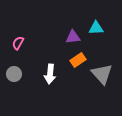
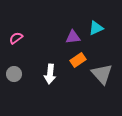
cyan triangle: rotated 21 degrees counterclockwise
pink semicircle: moved 2 px left, 5 px up; rotated 24 degrees clockwise
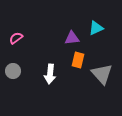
purple triangle: moved 1 px left, 1 px down
orange rectangle: rotated 42 degrees counterclockwise
gray circle: moved 1 px left, 3 px up
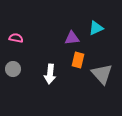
pink semicircle: rotated 48 degrees clockwise
gray circle: moved 2 px up
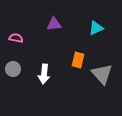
purple triangle: moved 18 px left, 14 px up
white arrow: moved 6 px left
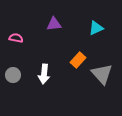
orange rectangle: rotated 28 degrees clockwise
gray circle: moved 6 px down
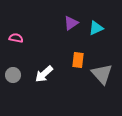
purple triangle: moved 17 px right, 1 px up; rotated 28 degrees counterclockwise
orange rectangle: rotated 35 degrees counterclockwise
white arrow: rotated 42 degrees clockwise
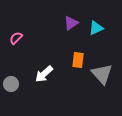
pink semicircle: rotated 56 degrees counterclockwise
gray circle: moved 2 px left, 9 px down
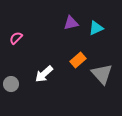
purple triangle: rotated 21 degrees clockwise
orange rectangle: rotated 42 degrees clockwise
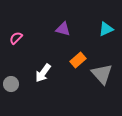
purple triangle: moved 8 px left, 6 px down; rotated 28 degrees clockwise
cyan triangle: moved 10 px right, 1 px down
white arrow: moved 1 px left, 1 px up; rotated 12 degrees counterclockwise
